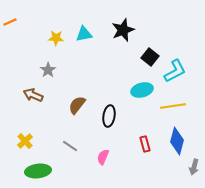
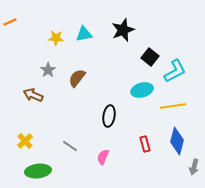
brown semicircle: moved 27 px up
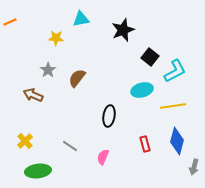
cyan triangle: moved 3 px left, 15 px up
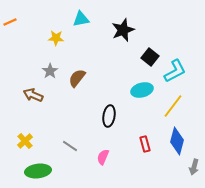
gray star: moved 2 px right, 1 px down
yellow line: rotated 45 degrees counterclockwise
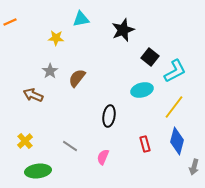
yellow line: moved 1 px right, 1 px down
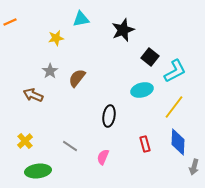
yellow star: rotated 14 degrees counterclockwise
blue diamond: moved 1 px right, 1 px down; rotated 12 degrees counterclockwise
